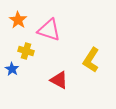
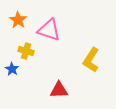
red triangle: moved 10 px down; rotated 30 degrees counterclockwise
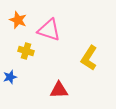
orange star: rotated 12 degrees counterclockwise
yellow L-shape: moved 2 px left, 2 px up
blue star: moved 2 px left, 8 px down; rotated 24 degrees clockwise
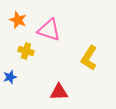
red triangle: moved 2 px down
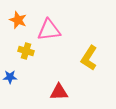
pink triangle: rotated 25 degrees counterclockwise
blue star: rotated 16 degrees clockwise
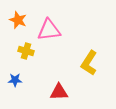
yellow L-shape: moved 5 px down
blue star: moved 5 px right, 3 px down
